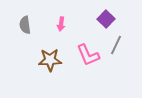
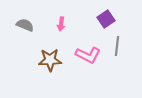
purple square: rotated 12 degrees clockwise
gray semicircle: rotated 120 degrees clockwise
gray line: moved 1 px right, 1 px down; rotated 18 degrees counterclockwise
pink L-shape: rotated 40 degrees counterclockwise
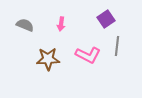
brown star: moved 2 px left, 1 px up
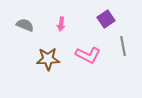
gray line: moved 6 px right; rotated 18 degrees counterclockwise
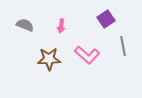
pink arrow: moved 2 px down
pink L-shape: moved 1 px left; rotated 15 degrees clockwise
brown star: moved 1 px right
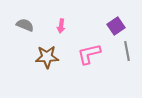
purple square: moved 10 px right, 7 px down
gray line: moved 4 px right, 5 px down
pink L-shape: moved 2 px right, 1 px up; rotated 125 degrees clockwise
brown star: moved 2 px left, 2 px up
